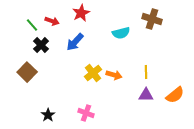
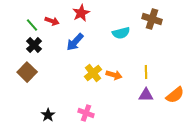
black cross: moved 7 px left
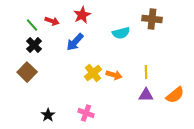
red star: moved 1 px right, 2 px down
brown cross: rotated 12 degrees counterclockwise
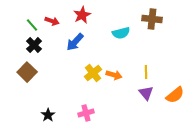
purple triangle: moved 2 px up; rotated 49 degrees clockwise
pink cross: rotated 35 degrees counterclockwise
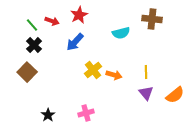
red star: moved 3 px left
yellow cross: moved 3 px up
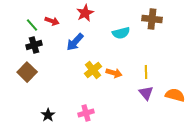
red star: moved 6 px right, 2 px up
black cross: rotated 28 degrees clockwise
orange arrow: moved 2 px up
orange semicircle: rotated 126 degrees counterclockwise
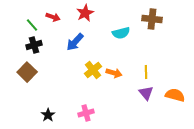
red arrow: moved 1 px right, 4 px up
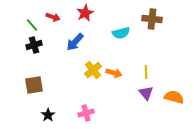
brown square: moved 7 px right, 13 px down; rotated 36 degrees clockwise
orange semicircle: moved 1 px left, 2 px down
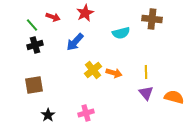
black cross: moved 1 px right
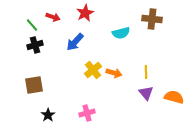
pink cross: moved 1 px right
